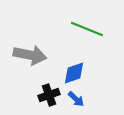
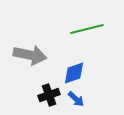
green line: rotated 36 degrees counterclockwise
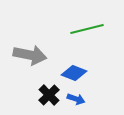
blue diamond: rotated 40 degrees clockwise
black cross: rotated 25 degrees counterclockwise
blue arrow: rotated 24 degrees counterclockwise
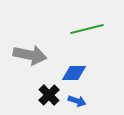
blue diamond: rotated 20 degrees counterclockwise
blue arrow: moved 1 px right, 2 px down
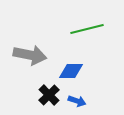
blue diamond: moved 3 px left, 2 px up
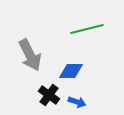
gray arrow: rotated 52 degrees clockwise
black cross: rotated 10 degrees counterclockwise
blue arrow: moved 1 px down
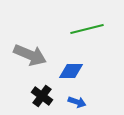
gray arrow: rotated 40 degrees counterclockwise
black cross: moved 7 px left, 1 px down
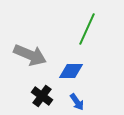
green line: rotated 52 degrees counterclockwise
blue arrow: rotated 36 degrees clockwise
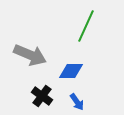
green line: moved 1 px left, 3 px up
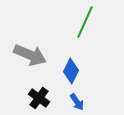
green line: moved 1 px left, 4 px up
blue diamond: rotated 65 degrees counterclockwise
black cross: moved 3 px left, 2 px down
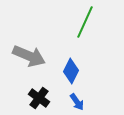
gray arrow: moved 1 px left, 1 px down
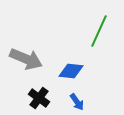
green line: moved 14 px right, 9 px down
gray arrow: moved 3 px left, 3 px down
blue diamond: rotated 70 degrees clockwise
